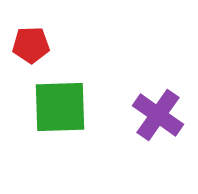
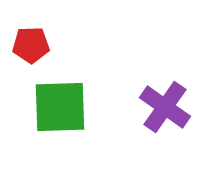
purple cross: moved 7 px right, 8 px up
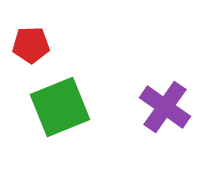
green square: rotated 20 degrees counterclockwise
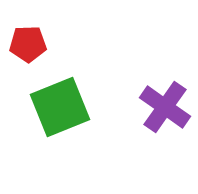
red pentagon: moved 3 px left, 1 px up
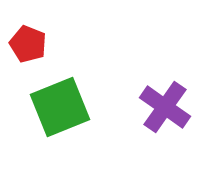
red pentagon: rotated 24 degrees clockwise
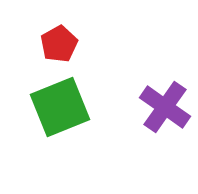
red pentagon: moved 31 px right; rotated 21 degrees clockwise
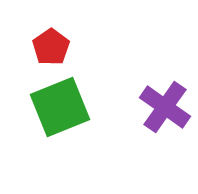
red pentagon: moved 8 px left, 3 px down; rotated 6 degrees counterclockwise
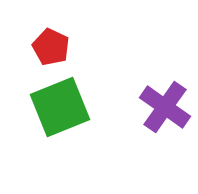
red pentagon: rotated 12 degrees counterclockwise
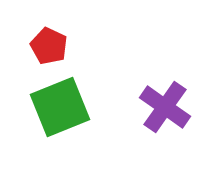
red pentagon: moved 2 px left, 1 px up
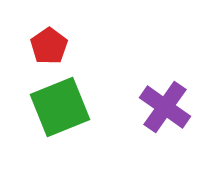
red pentagon: rotated 12 degrees clockwise
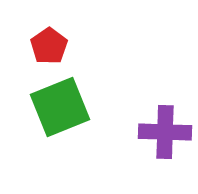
purple cross: moved 25 px down; rotated 33 degrees counterclockwise
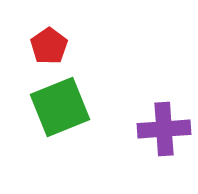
purple cross: moved 1 px left, 3 px up; rotated 6 degrees counterclockwise
